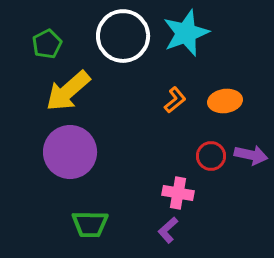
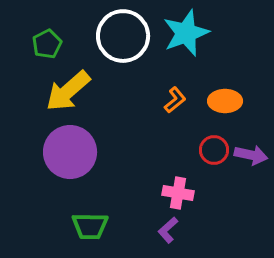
orange ellipse: rotated 8 degrees clockwise
red circle: moved 3 px right, 6 px up
green trapezoid: moved 2 px down
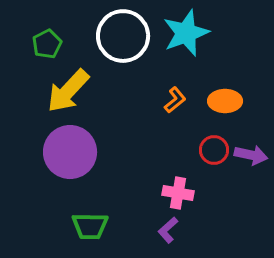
yellow arrow: rotated 6 degrees counterclockwise
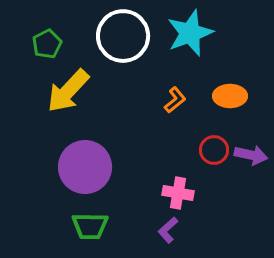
cyan star: moved 4 px right
orange ellipse: moved 5 px right, 5 px up
purple circle: moved 15 px right, 15 px down
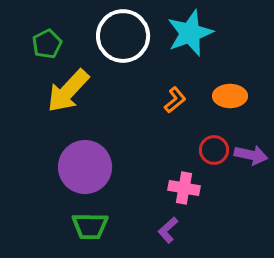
pink cross: moved 6 px right, 5 px up
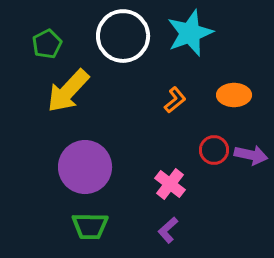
orange ellipse: moved 4 px right, 1 px up
pink cross: moved 14 px left, 4 px up; rotated 28 degrees clockwise
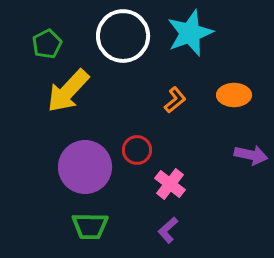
red circle: moved 77 px left
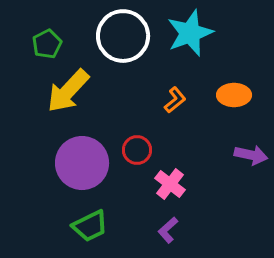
purple circle: moved 3 px left, 4 px up
green trapezoid: rotated 27 degrees counterclockwise
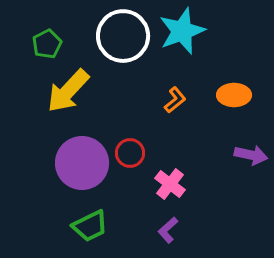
cyan star: moved 8 px left, 2 px up
red circle: moved 7 px left, 3 px down
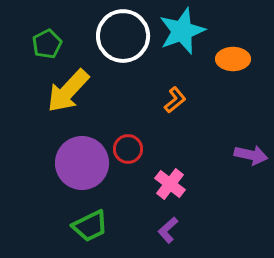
orange ellipse: moved 1 px left, 36 px up
red circle: moved 2 px left, 4 px up
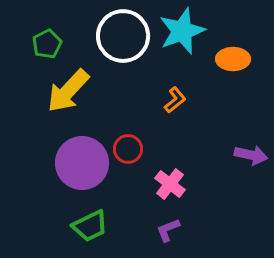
purple L-shape: rotated 20 degrees clockwise
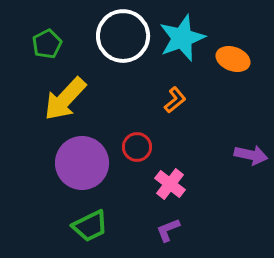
cyan star: moved 7 px down
orange ellipse: rotated 20 degrees clockwise
yellow arrow: moved 3 px left, 8 px down
red circle: moved 9 px right, 2 px up
